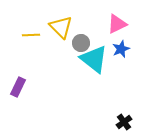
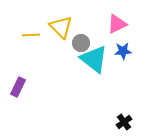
blue star: moved 2 px right, 2 px down; rotated 18 degrees clockwise
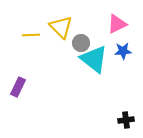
black cross: moved 2 px right, 2 px up; rotated 28 degrees clockwise
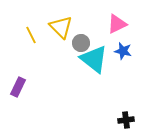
yellow line: rotated 66 degrees clockwise
blue star: rotated 18 degrees clockwise
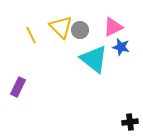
pink triangle: moved 4 px left, 3 px down
gray circle: moved 1 px left, 13 px up
blue star: moved 2 px left, 4 px up
black cross: moved 4 px right, 2 px down
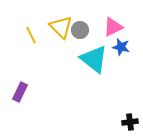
purple rectangle: moved 2 px right, 5 px down
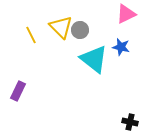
pink triangle: moved 13 px right, 13 px up
purple rectangle: moved 2 px left, 1 px up
black cross: rotated 21 degrees clockwise
